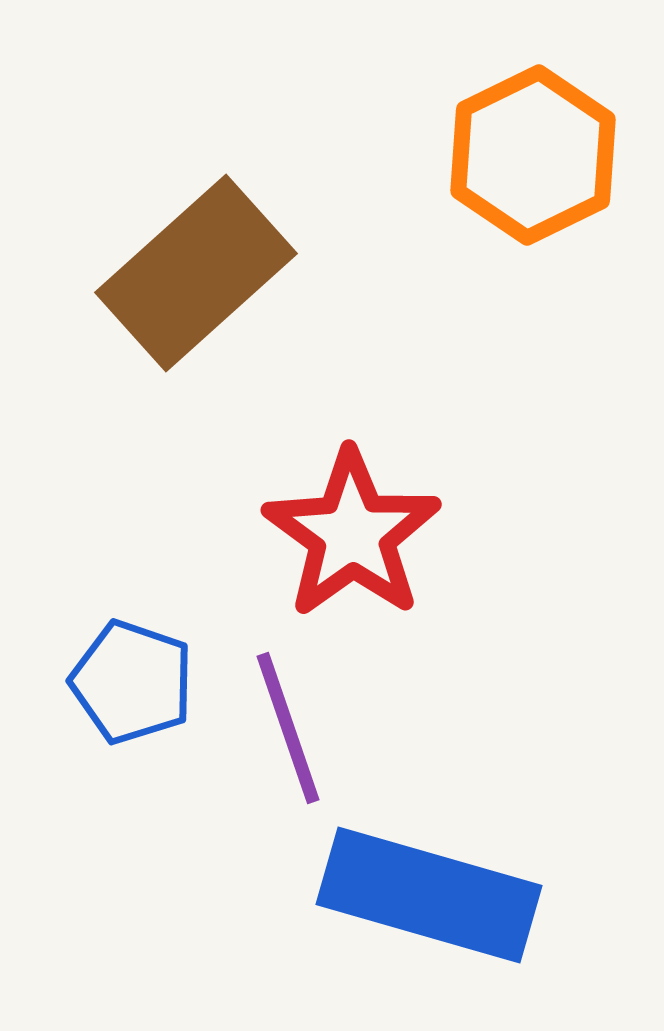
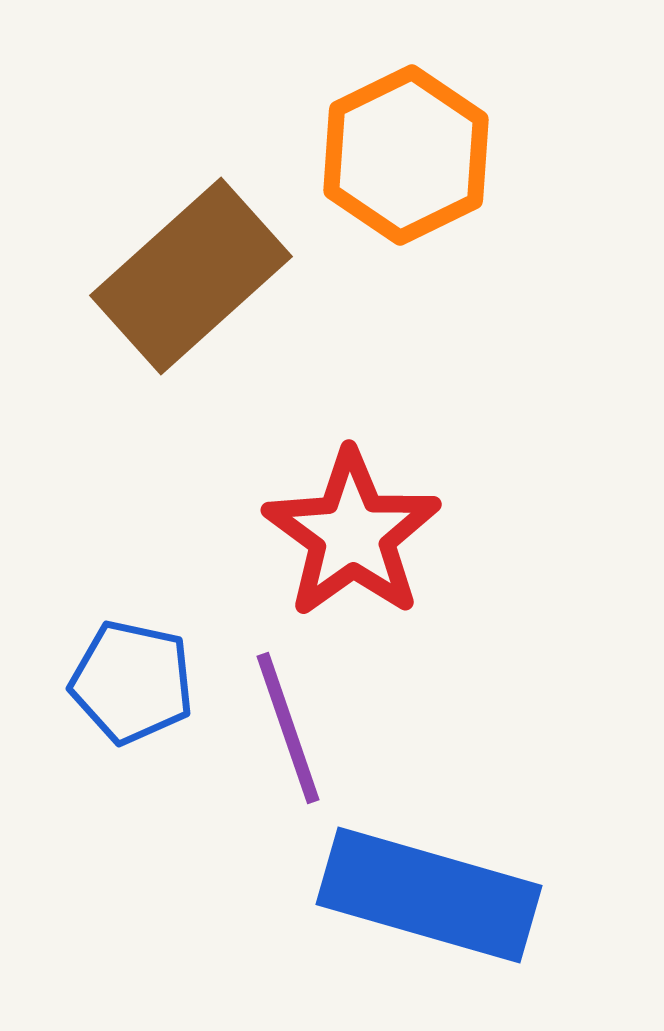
orange hexagon: moved 127 px left
brown rectangle: moved 5 px left, 3 px down
blue pentagon: rotated 7 degrees counterclockwise
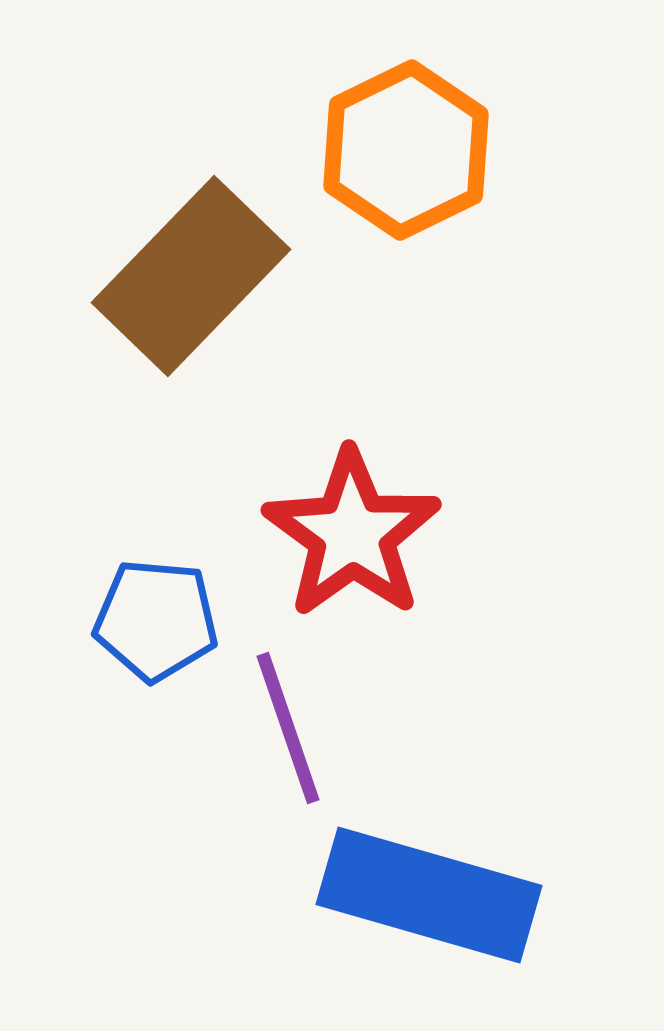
orange hexagon: moved 5 px up
brown rectangle: rotated 4 degrees counterclockwise
blue pentagon: moved 24 px right, 62 px up; rotated 7 degrees counterclockwise
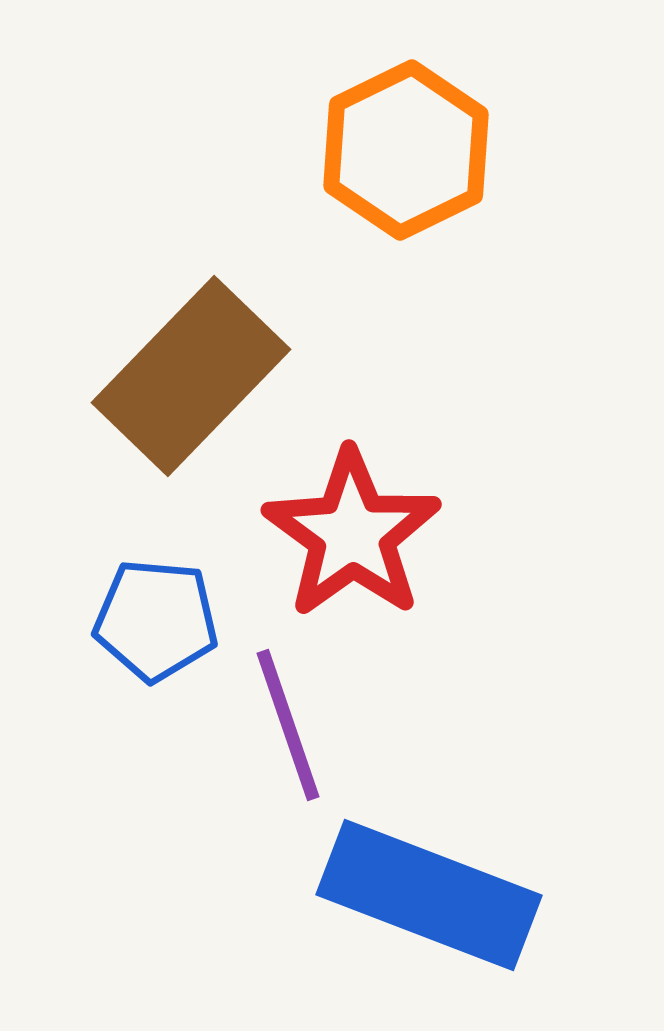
brown rectangle: moved 100 px down
purple line: moved 3 px up
blue rectangle: rotated 5 degrees clockwise
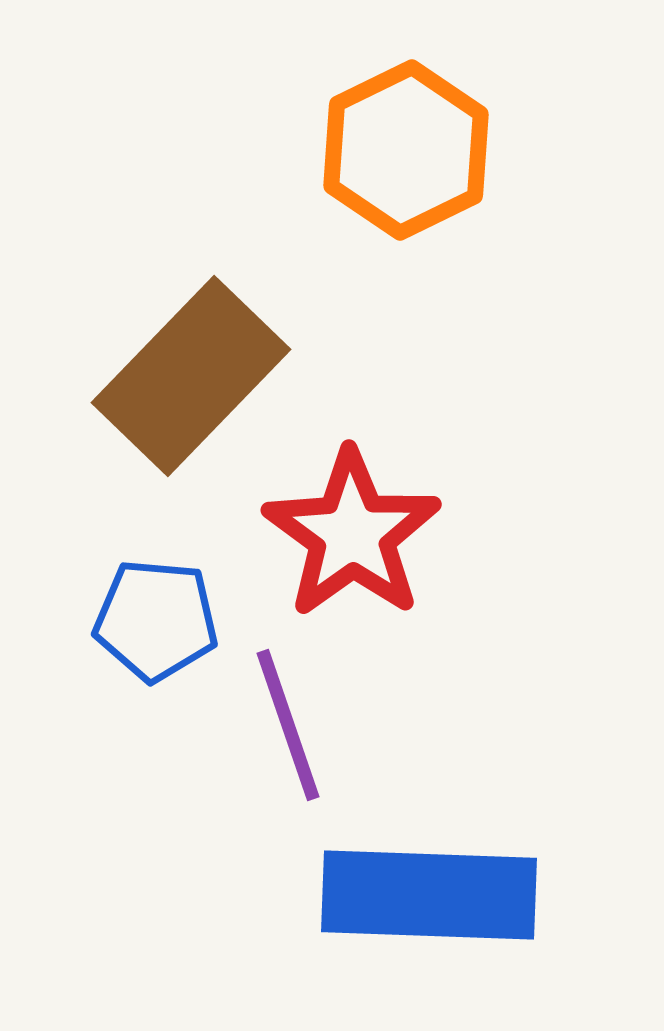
blue rectangle: rotated 19 degrees counterclockwise
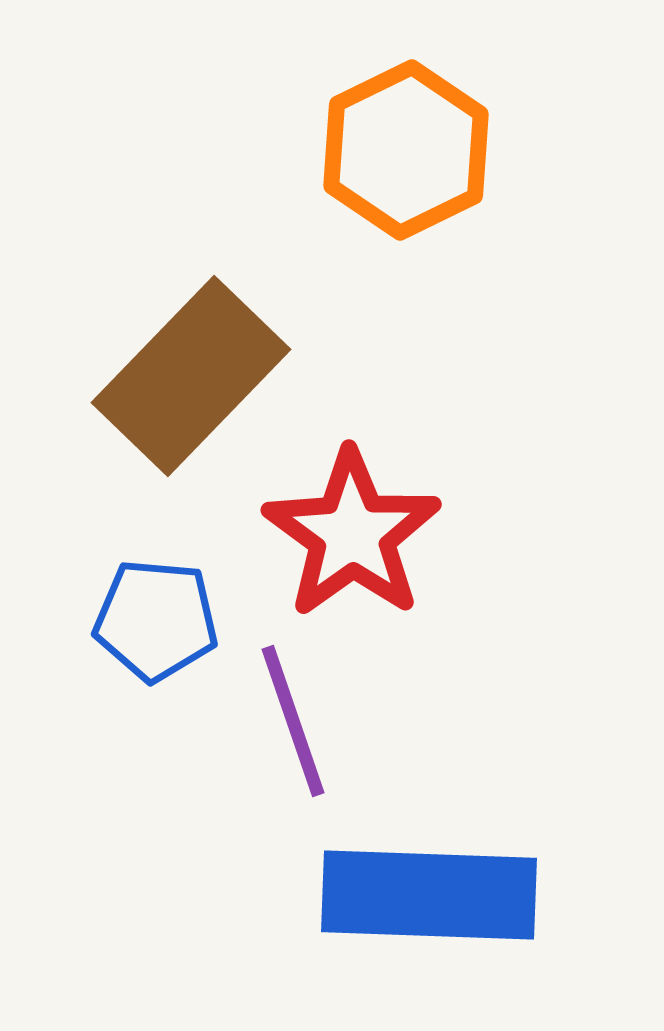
purple line: moved 5 px right, 4 px up
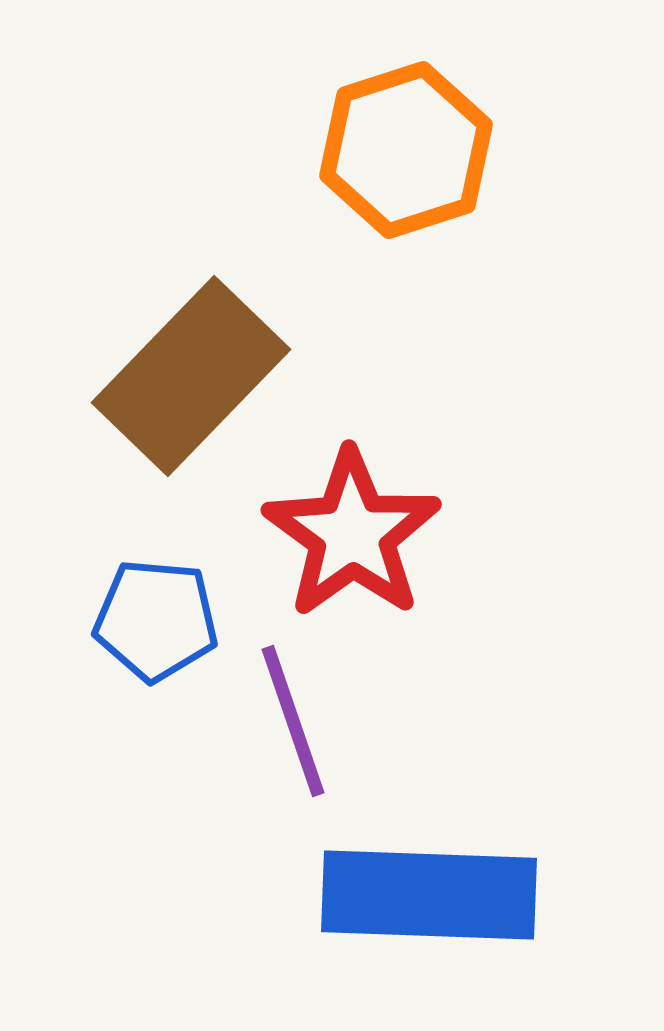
orange hexagon: rotated 8 degrees clockwise
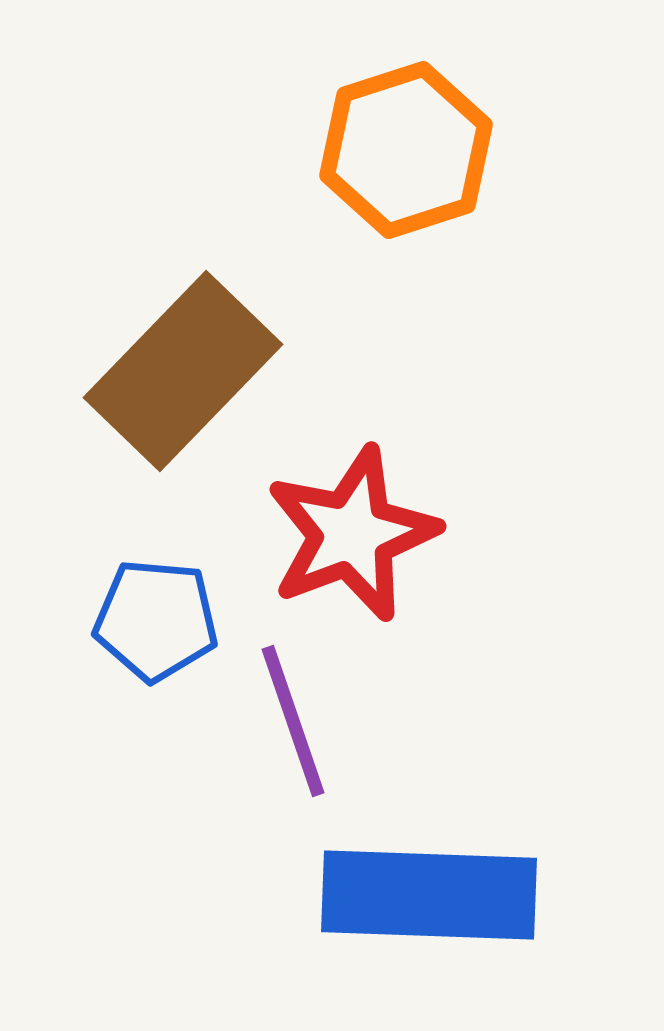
brown rectangle: moved 8 px left, 5 px up
red star: rotated 15 degrees clockwise
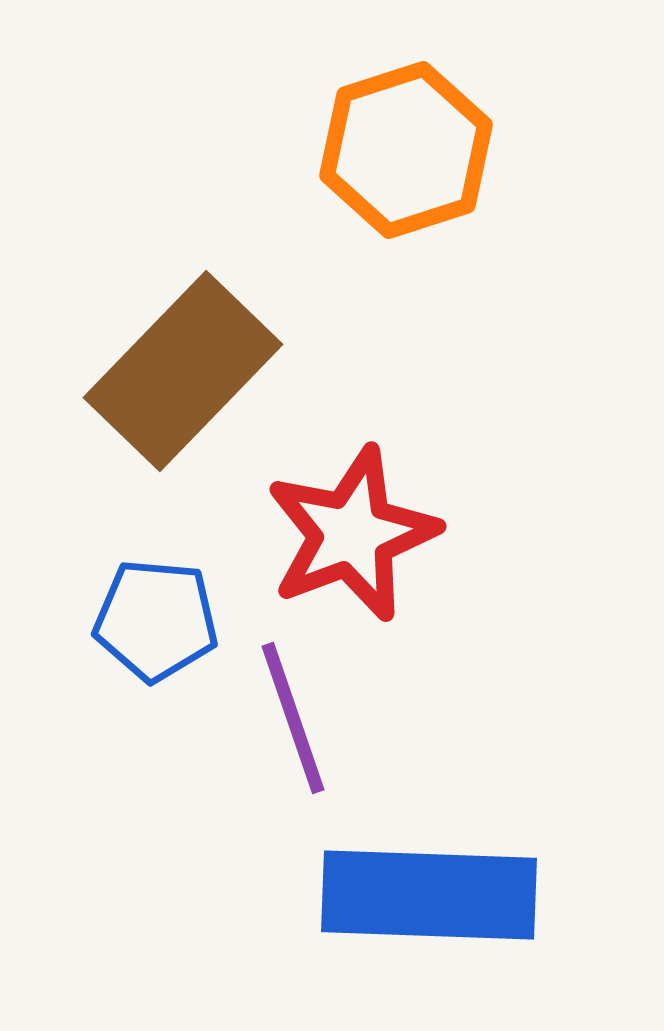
purple line: moved 3 px up
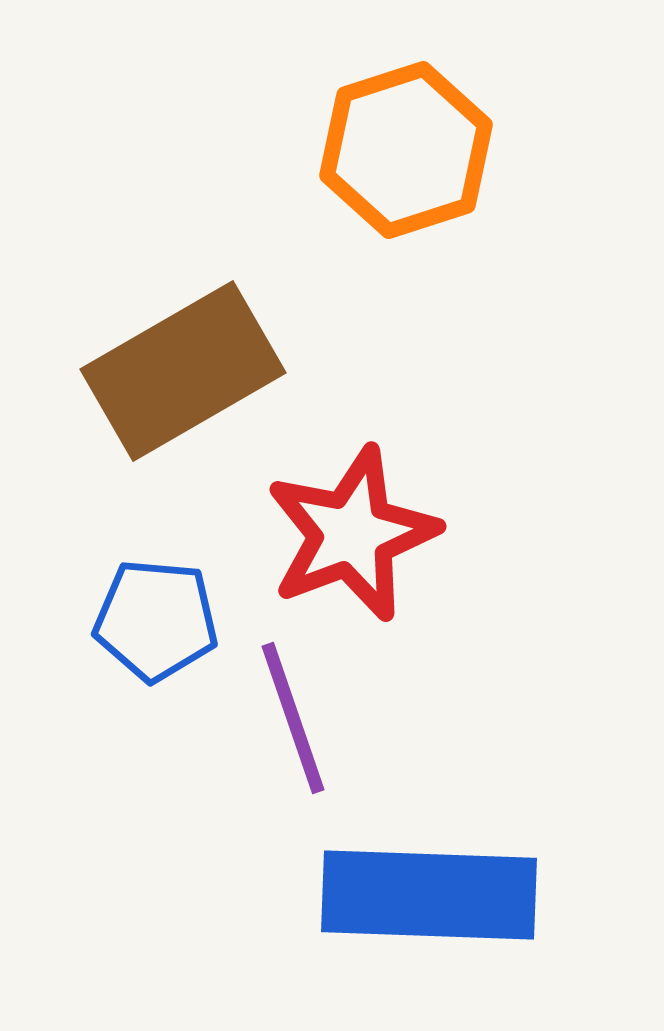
brown rectangle: rotated 16 degrees clockwise
